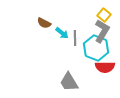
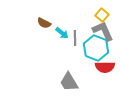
yellow square: moved 2 px left
gray L-shape: moved 1 px right; rotated 55 degrees counterclockwise
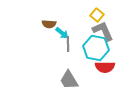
yellow square: moved 5 px left
brown semicircle: moved 5 px right, 1 px down; rotated 24 degrees counterclockwise
gray line: moved 7 px left, 6 px down
cyan hexagon: rotated 10 degrees counterclockwise
gray trapezoid: moved 2 px up
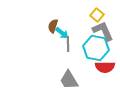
brown semicircle: moved 4 px right, 2 px down; rotated 104 degrees clockwise
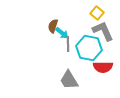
yellow square: moved 2 px up
cyan hexagon: moved 7 px left
red semicircle: moved 2 px left
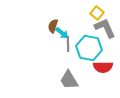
gray L-shape: moved 2 px right, 3 px up
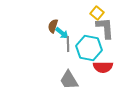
gray L-shape: rotated 20 degrees clockwise
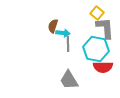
cyan arrow: moved 1 px right; rotated 32 degrees counterclockwise
cyan hexagon: moved 7 px right, 1 px down
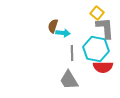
gray line: moved 4 px right, 9 px down
